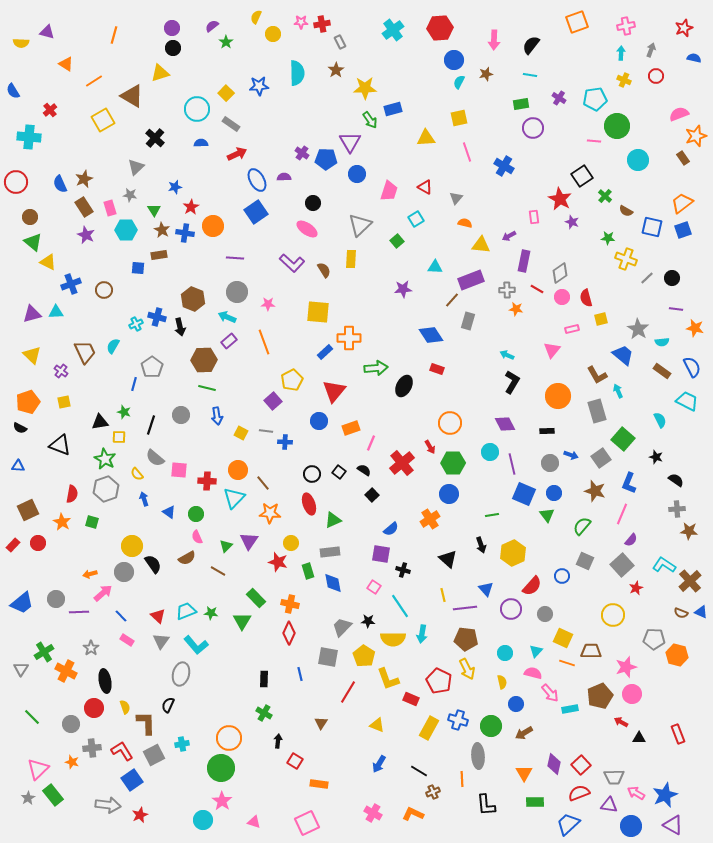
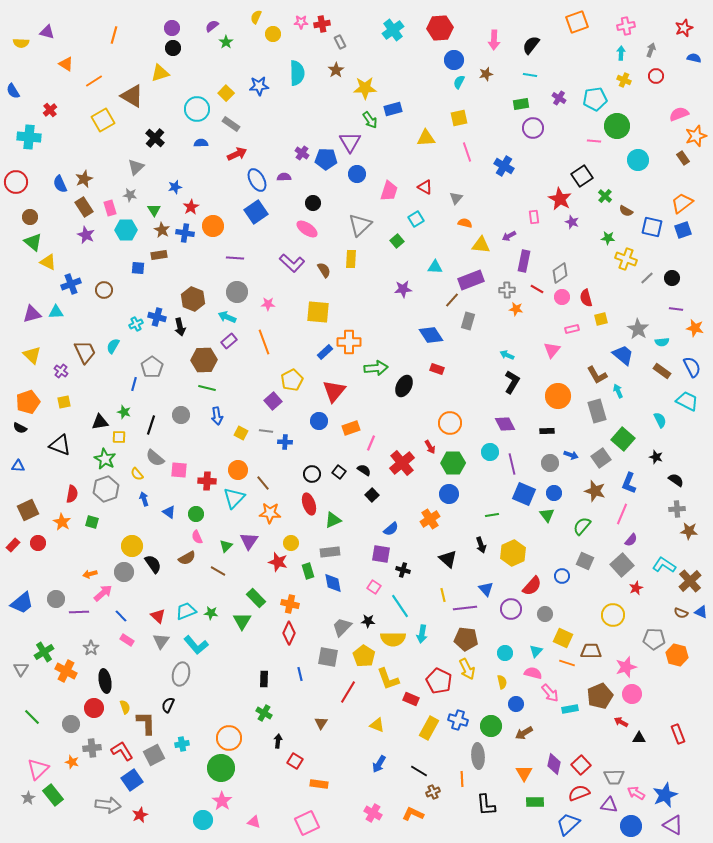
orange cross at (349, 338): moved 4 px down
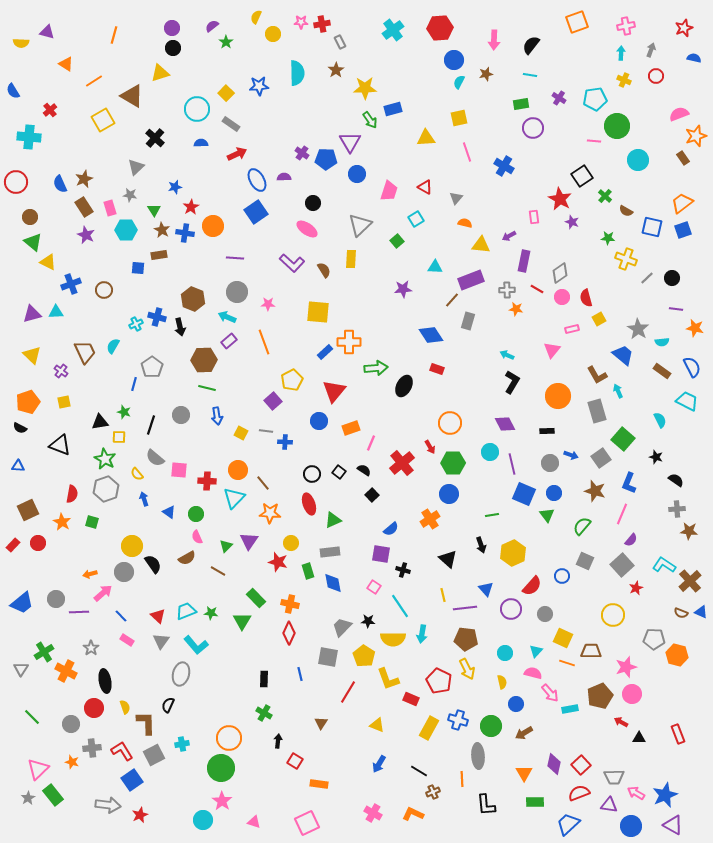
yellow square at (601, 319): moved 2 px left; rotated 16 degrees counterclockwise
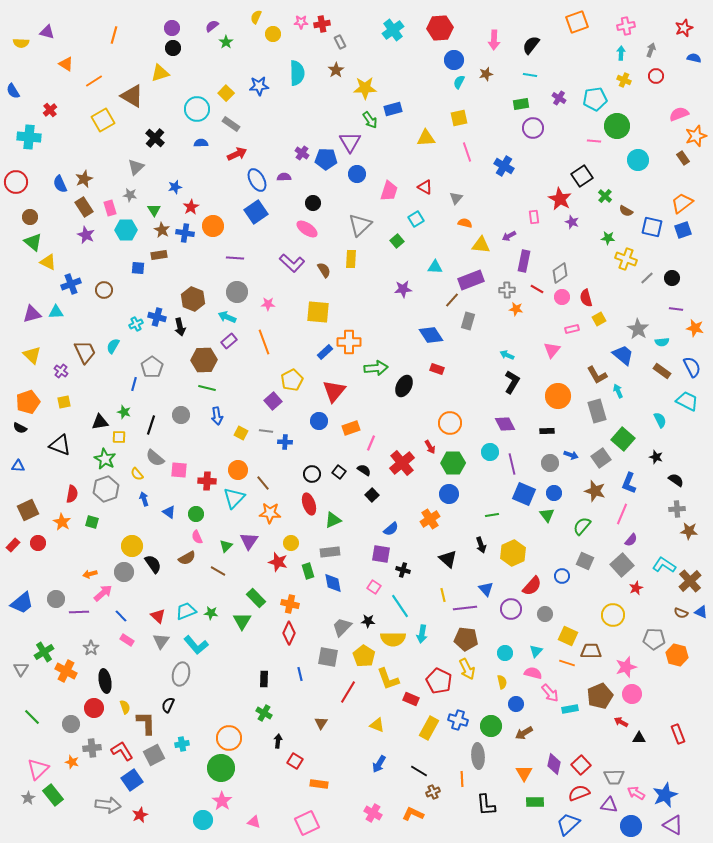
yellow square at (563, 638): moved 5 px right, 2 px up
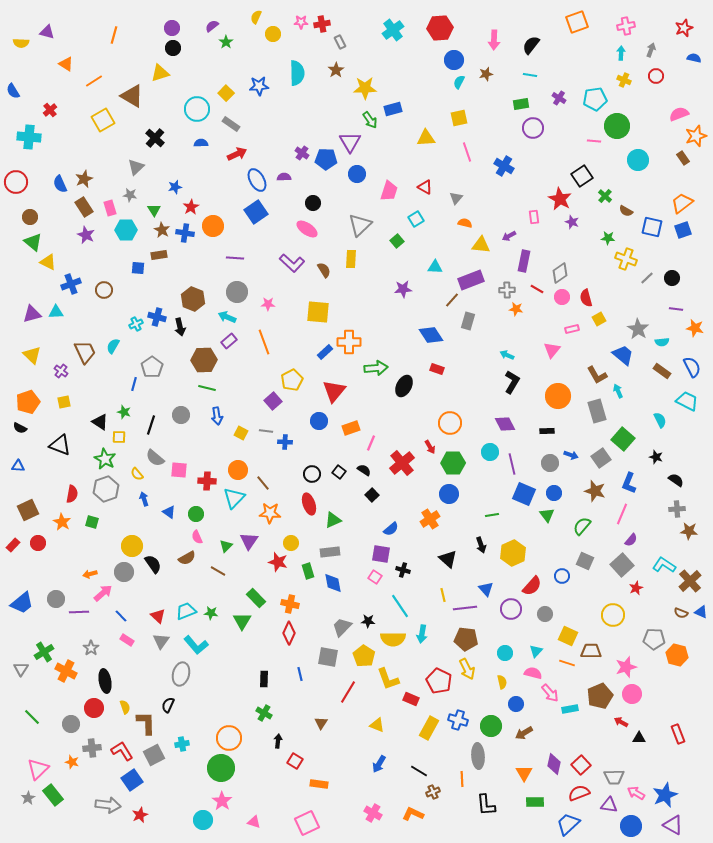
black triangle at (100, 422): rotated 42 degrees clockwise
pink square at (374, 587): moved 1 px right, 10 px up
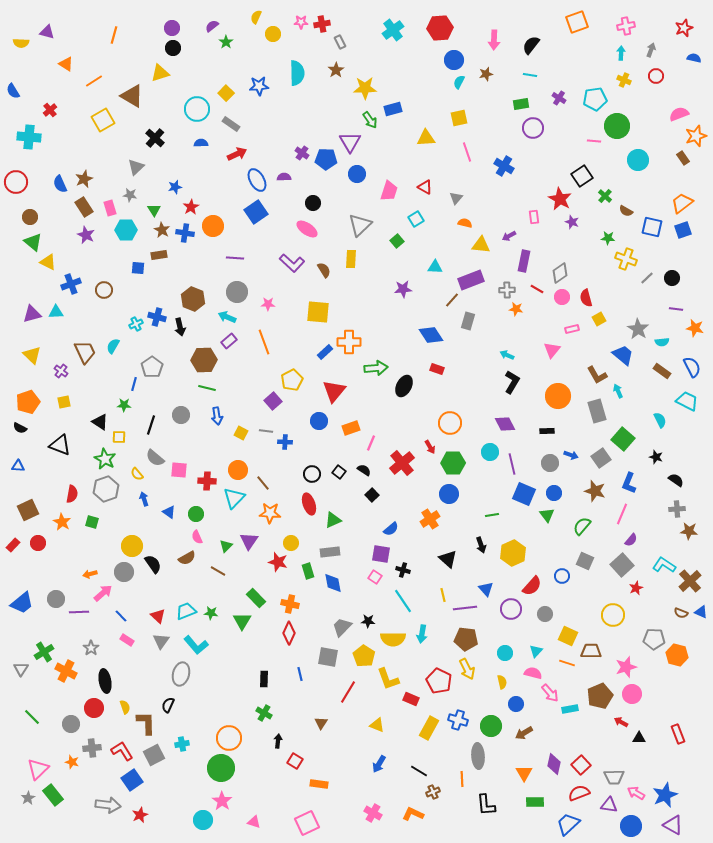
green star at (124, 412): moved 7 px up; rotated 16 degrees counterclockwise
cyan line at (400, 606): moved 3 px right, 5 px up
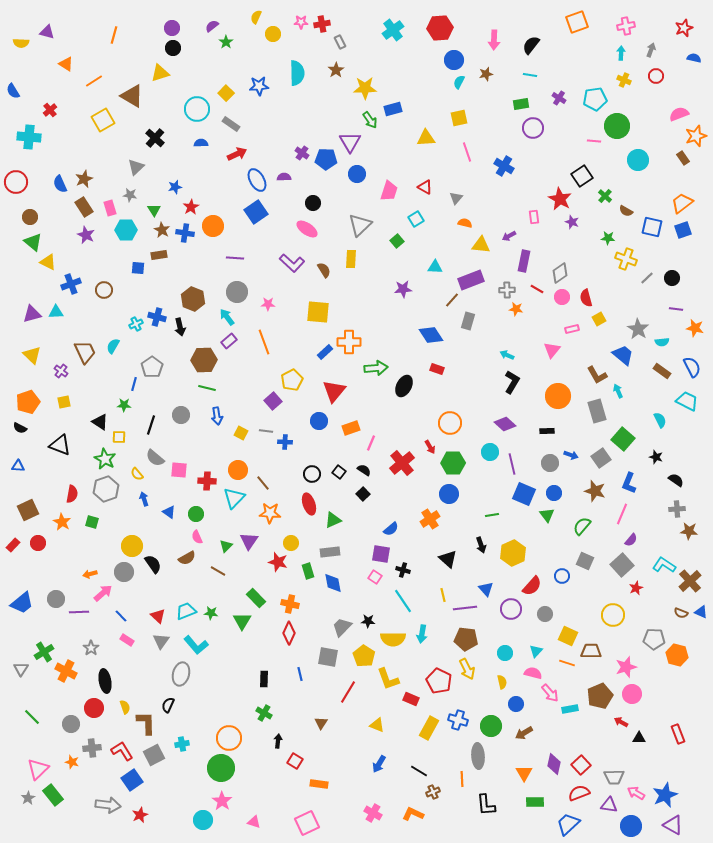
cyan arrow at (227, 317): rotated 30 degrees clockwise
purple diamond at (505, 424): rotated 20 degrees counterclockwise
black square at (372, 495): moved 9 px left, 1 px up
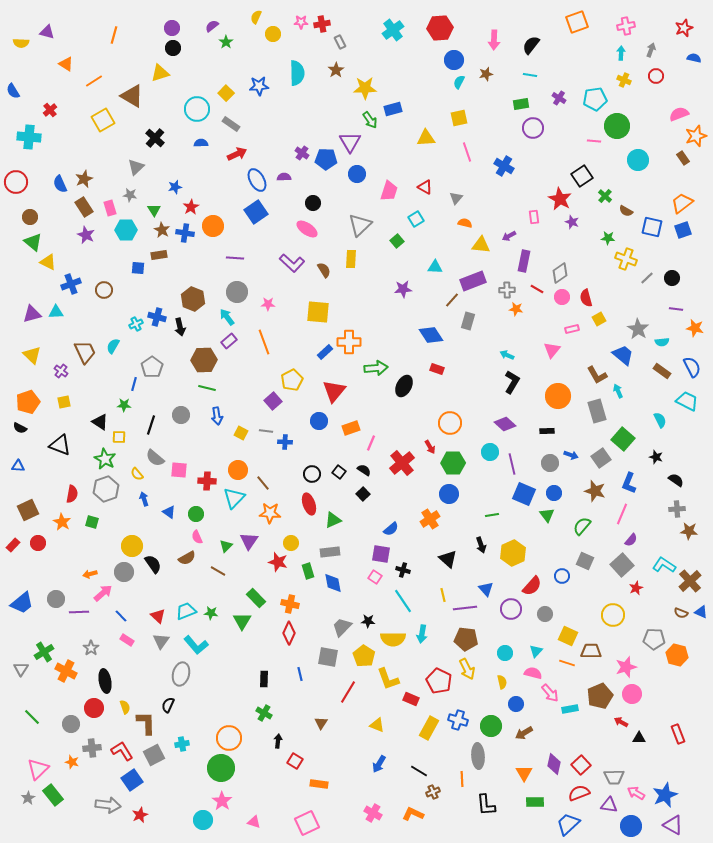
purple rectangle at (471, 280): moved 2 px right, 1 px down
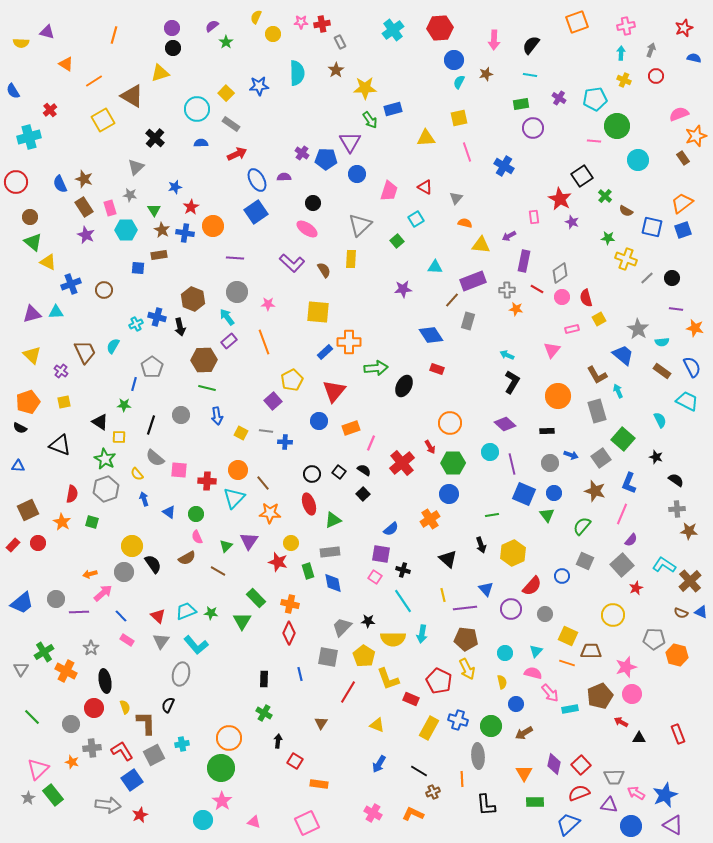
cyan cross at (29, 137): rotated 20 degrees counterclockwise
brown star at (84, 179): rotated 30 degrees counterclockwise
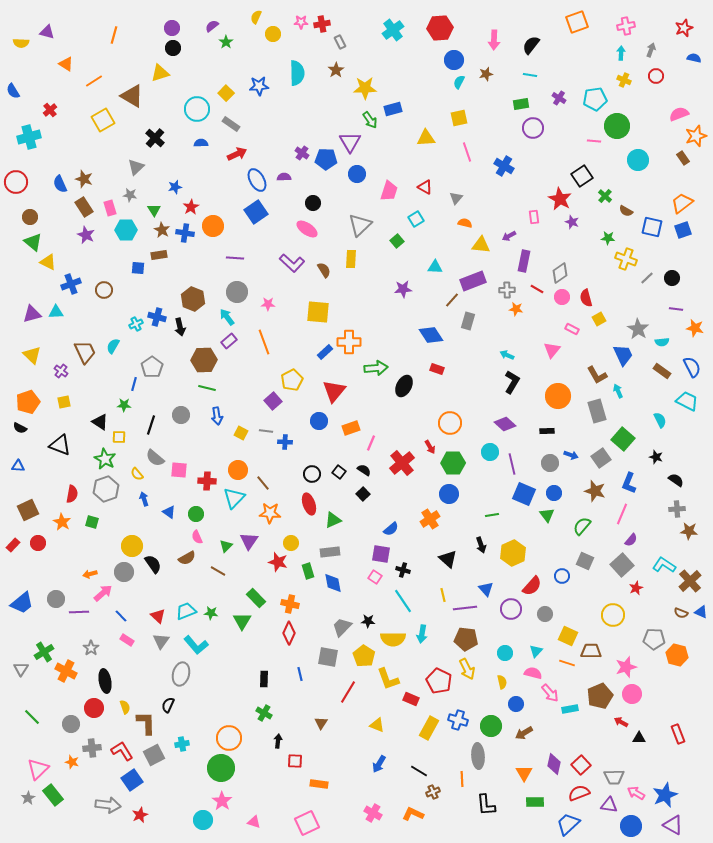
pink rectangle at (572, 329): rotated 40 degrees clockwise
blue trapezoid at (623, 355): rotated 25 degrees clockwise
red square at (295, 761): rotated 28 degrees counterclockwise
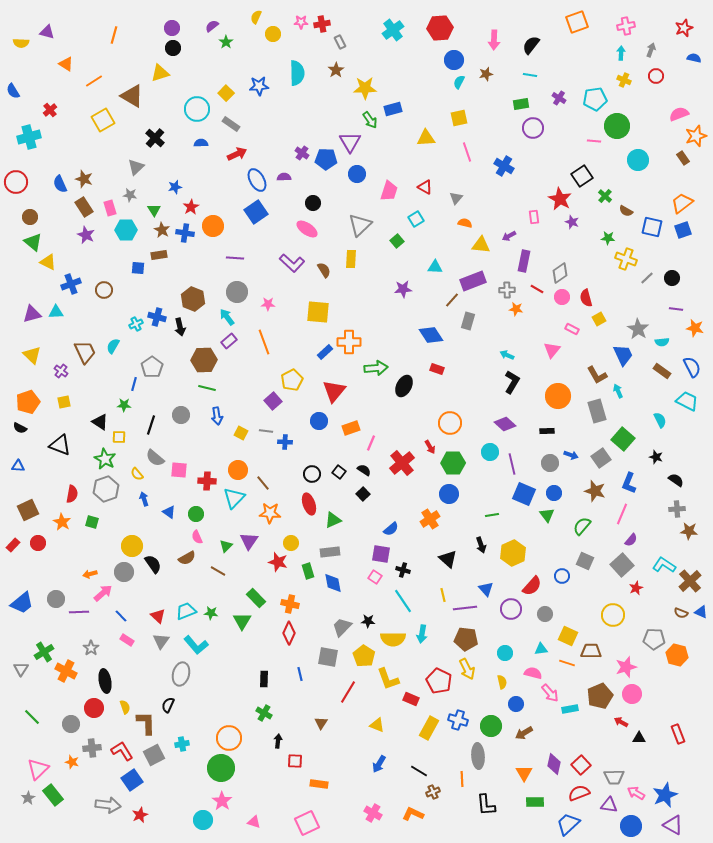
cyan triangle at (536, 651): moved 5 px right, 2 px up; rotated 40 degrees clockwise
